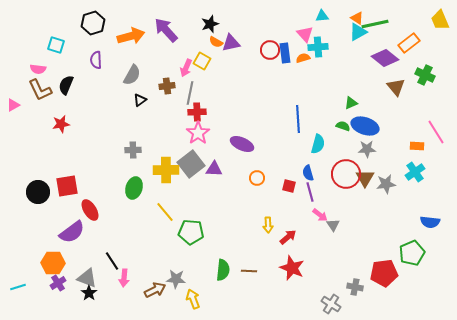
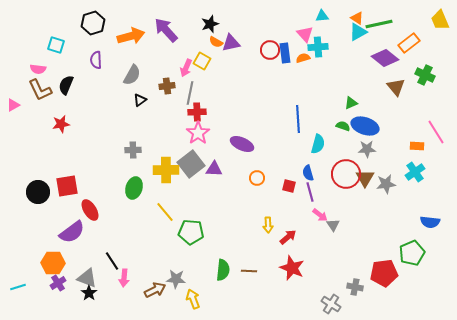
green line at (375, 24): moved 4 px right
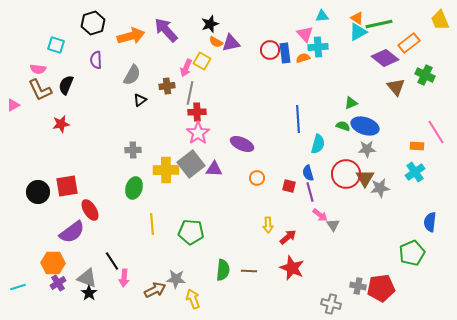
gray star at (386, 184): moved 6 px left, 4 px down
yellow line at (165, 212): moved 13 px left, 12 px down; rotated 35 degrees clockwise
blue semicircle at (430, 222): rotated 90 degrees clockwise
red pentagon at (384, 273): moved 3 px left, 15 px down
gray cross at (355, 287): moved 3 px right, 1 px up
gray cross at (331, 304): rotated 18 degrees counterclockwise
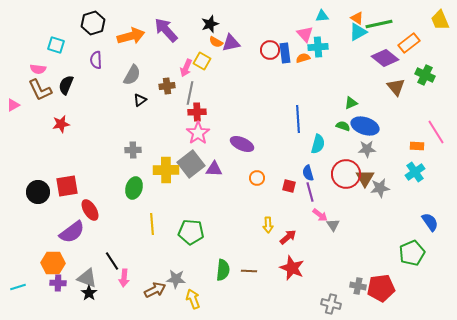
blue semicircle at (430, 222): rotated 138 degrees clockwise
purple cross at (58, 283): rotated 35 degrees clockwise
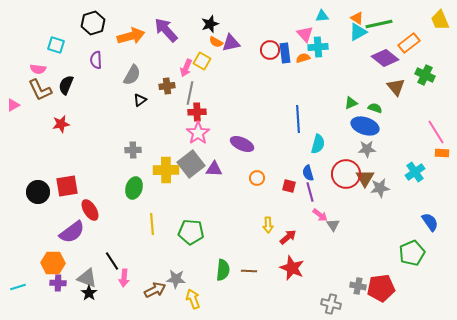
green semicircle at (343, 126): moved 32 px right, 18 px up
orange rectangle at (417, 146): moved 25 px right, 7 px down
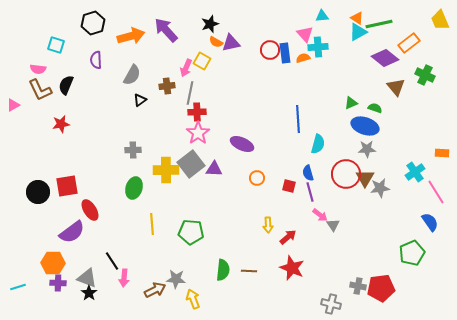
pink line at (436, 132): moved 60 px down
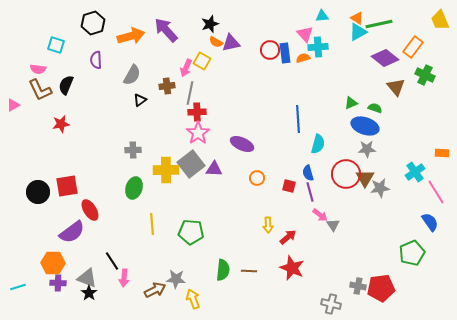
orange rectangle at (409, 43): moved 4 px right, 4 px down; rotated 15 degrees counterclockwise
